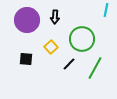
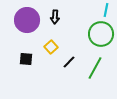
green circle: moved 19 px right, 5 px up
black line: moved 2 px up
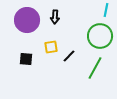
green circle: moved 1 px left, 2 px down
yellow square: rotated 32 degrees clockwise
black line: moved 6 px up
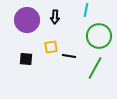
cyan line: moved 20 px left
green circle: moved 1 px left
black line: rotated 56 degrees clockwise
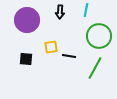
black arrow: moved 5 px right, 5 px up
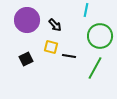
black arrow: moved 5 px left, 13 px down; rotated 48 degrees counterclockwise
green circle: moved 1 px right
yellow square: rotated 24 degrees clockwise
black square: rotated 32 degrees counterclockwise
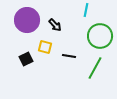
yellow square: moved 6 px left
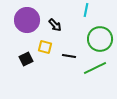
green circle: moved 3 px down
green line: rotated 35 degrees clockwise
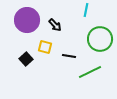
black square: rotated 16 degrees counterclockwise
green line: moved 5 px left, 4 px down
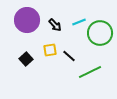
cyan line: moved 7 px left, 12 px down; rotated 56 degrees clockwise
green circle: moved 6 px up
yellow square: moved 5 px right, 3 px down; rotated 24 degrees counterclockwise
black line: rotated 32 degrees clockwise
